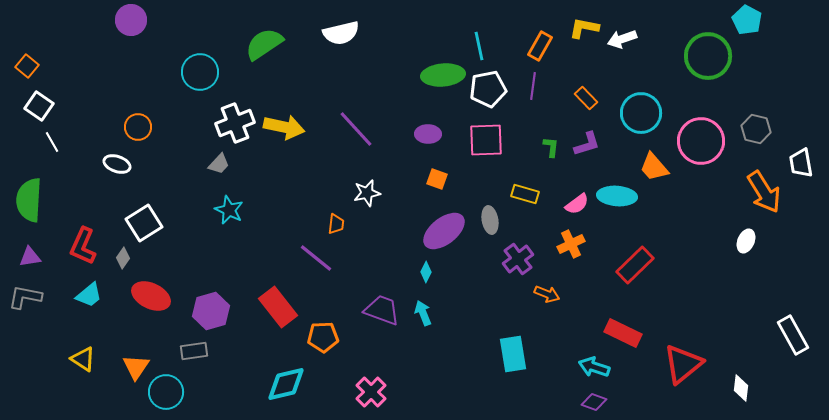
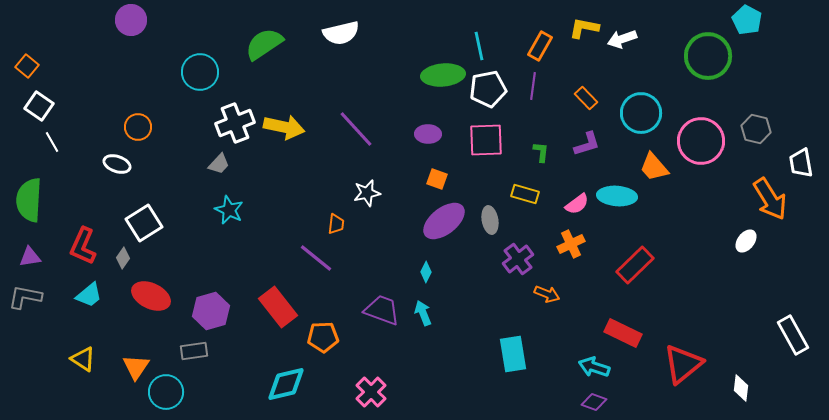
green L-shape at (551, 147): moved 10 px left, 5 px down
orange arrow at (764, 192): moved 6 px right, 7 px down
purple ellipse at (444, 231): moved 10 px up
white ellipse at (746, 241): rotated 15 degrees clockwise
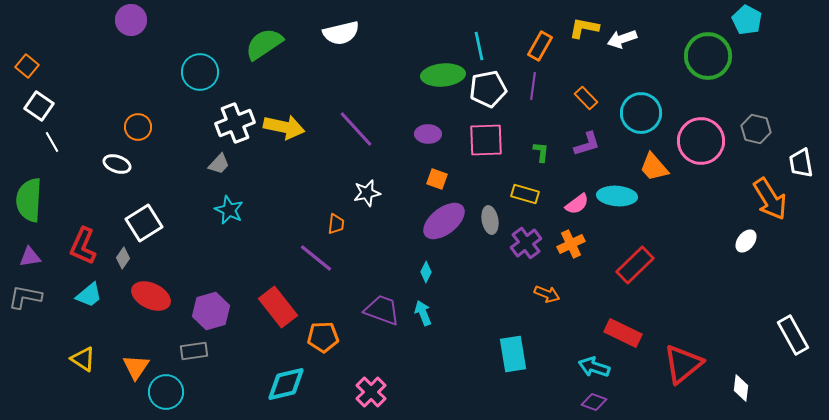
purple cross at (518, 259): moved 8 px right, 16 px up
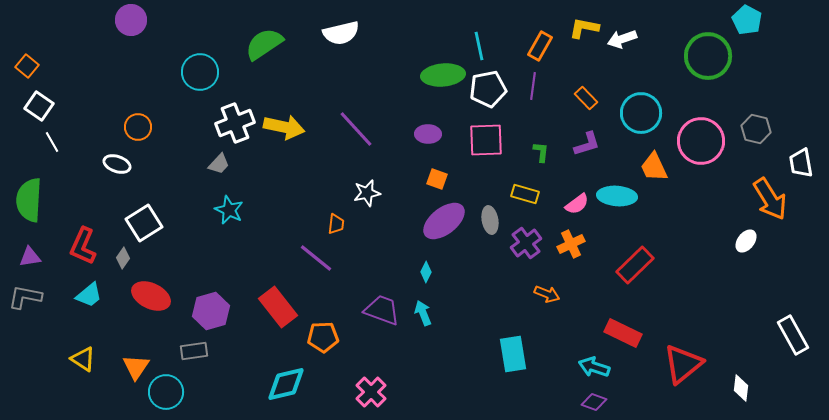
orange trapezoid at (654, 167): rotated 16 degrees clockwise
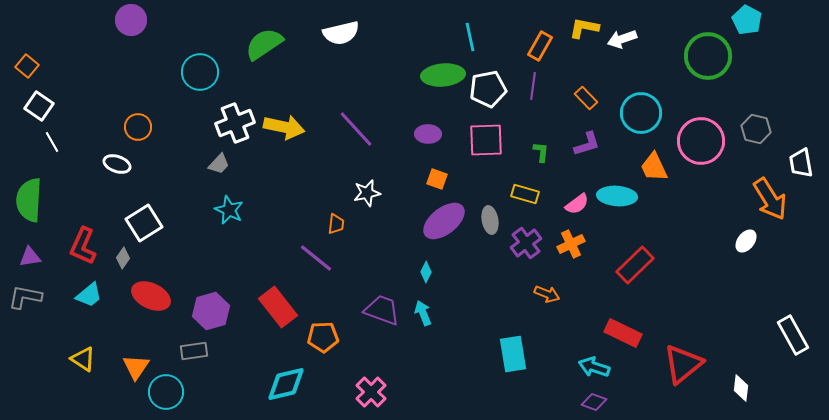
cyan line at (479, 46): moved 9 px left, 9 px up
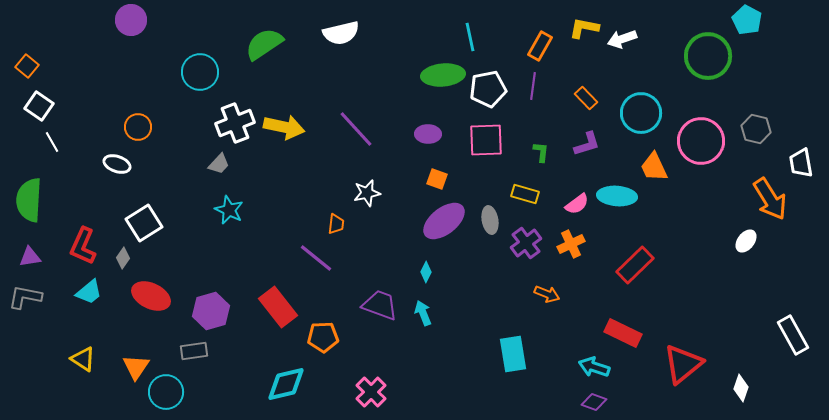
cyan trapezoid at (89, 295): moved 3 px up
purple trapezoid at (382, 310): moved 2 px left, 5 px up
white diamond at (741, 388): rotated 12 degrees clockwise
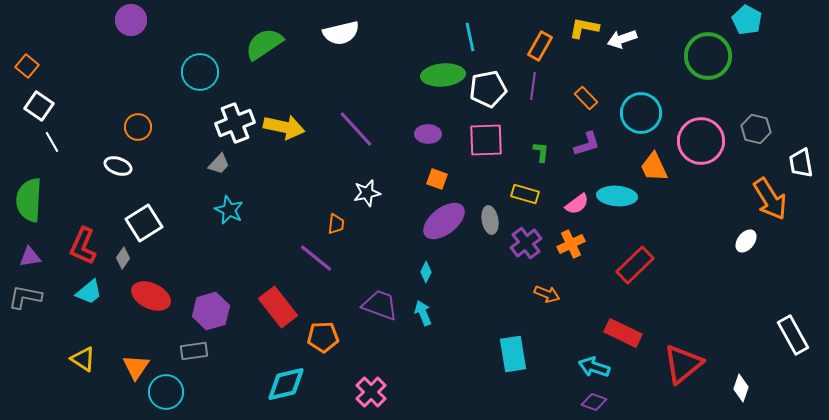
white ellipse at (117, 164): moved 1 px right, 2 px down
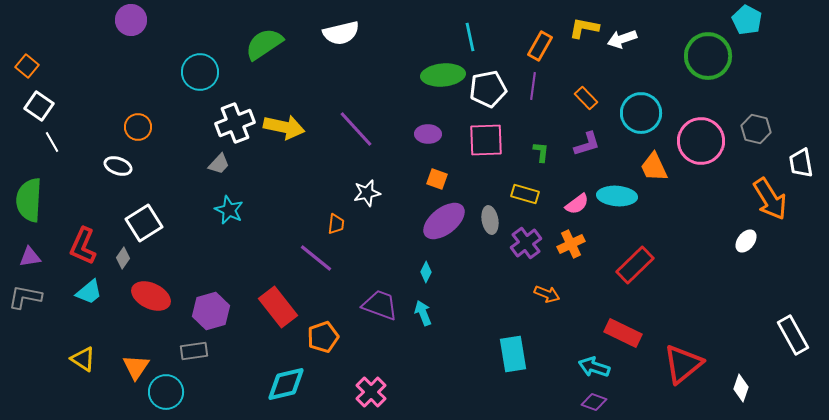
orange pentagon at (323, 337): rotated 16 degrees counterclockwise
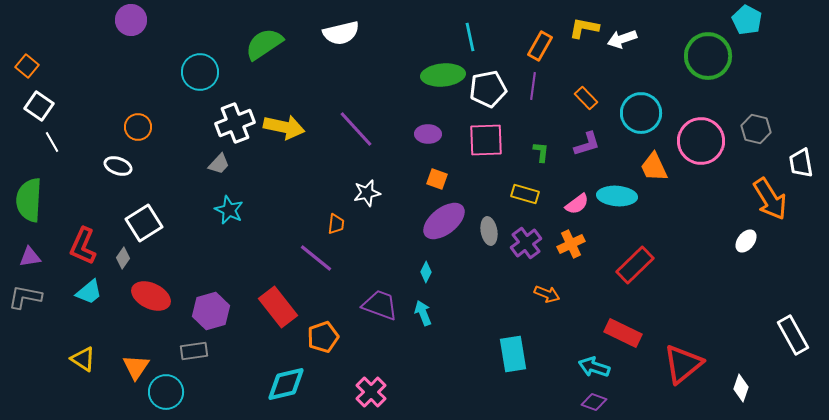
gray ellipse at (490, 220): moved 1 px left, 11 px down
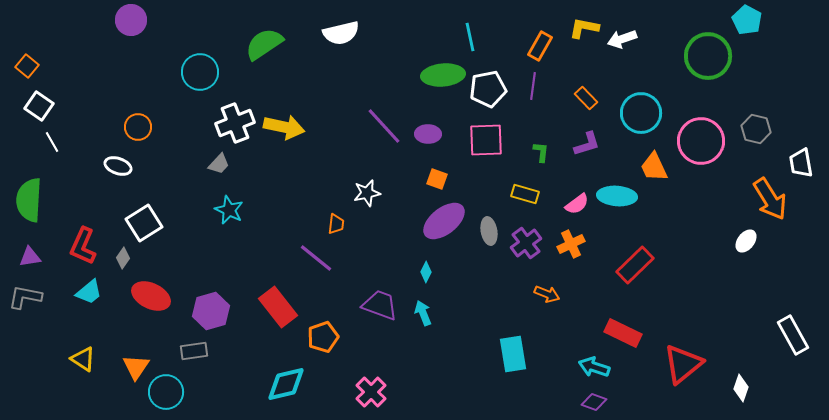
purple line at (356, 129): moved 28 px right, 3 px up
